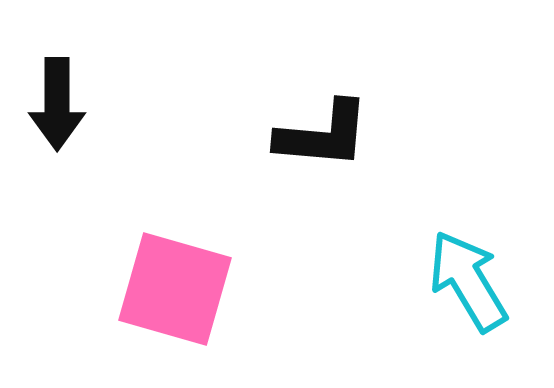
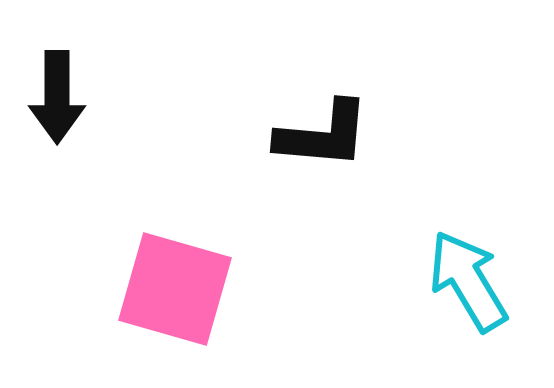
black arrow: moved 7 px up
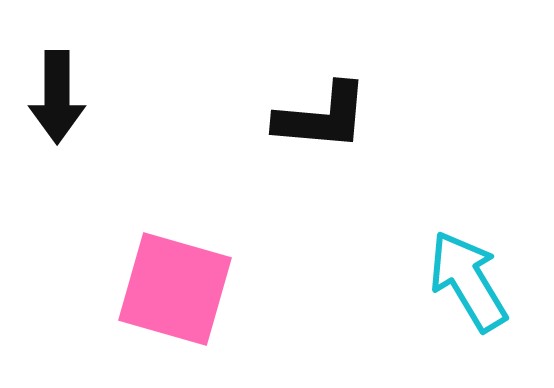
black L-shape: moved 1 px left, 18 px up
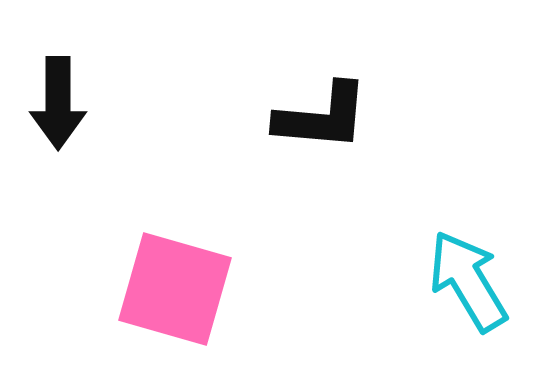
black arrow: moved 1 px right, 6 px down
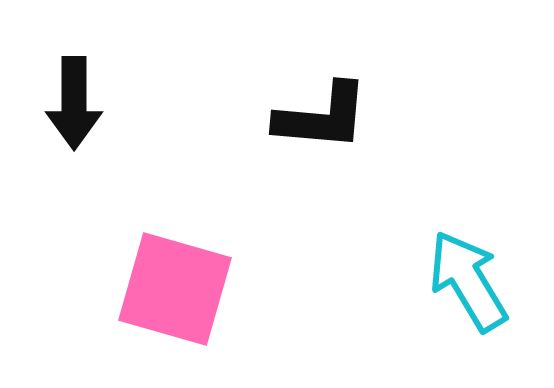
black arrow: moved 16 px right
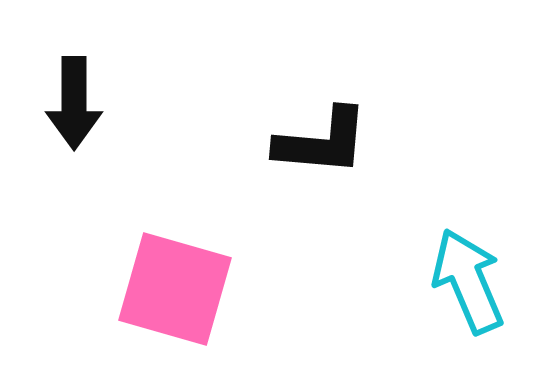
black L-shape: moved 25 px down
cyan arrow: rotated 8 degrees clockwise
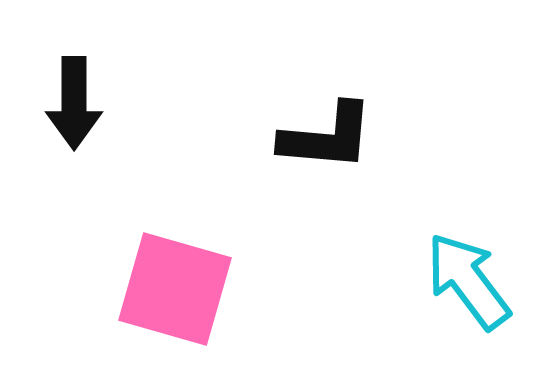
black L-shape: moved 5 px right, 5 px up
cyan arrow: rotated 14 degrees counterclockwise
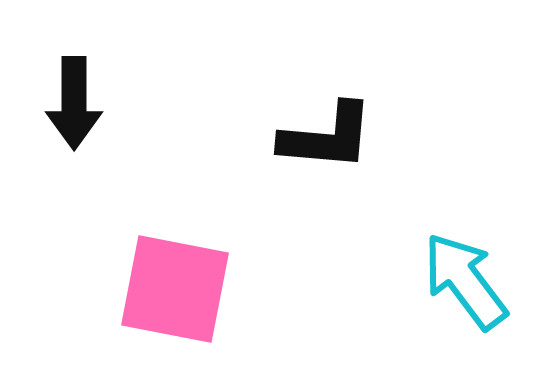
cyan arrow: moved 3 px left
pink square: rotated 5 degrees counterclockwise
